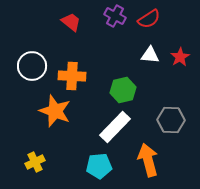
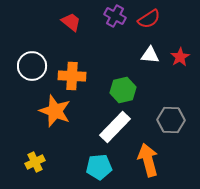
cyan pentagon: moved 1 px down
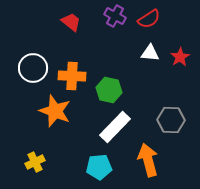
white triangle: moved 2 px up
white circle: moved 1 px right, 2 px down
green hexagon: moved 14 px left; rotated 25 degrees clockwise
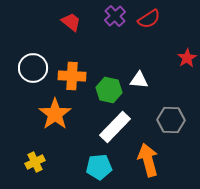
purple cross: rotated 20 degrees clockwise
white triangle: moved 11 px left, 27 px down
red star: moved 7 px right, 1 px down
orange star: moved 3 px down; rotated 16 degrees clockwise
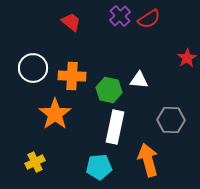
purple cross: moved 5 px right
white rectangle: rotated 32 degrees counterclockwise
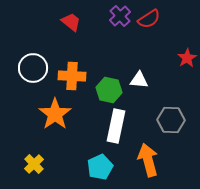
white rectangle: moved 1 px right, 1 px up
yellow cross: moved 1 px left, 2 px down; rotated 18 degrees counterclockwise
cyan pentagon: moved 1 px right; rotated 20 degrees counterclockwise
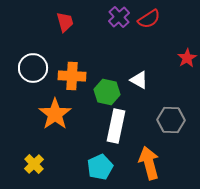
purple cross: moved 1 px left, 1 px down
red trapezoid: moved 6 px left; rotated 35 degrees clockwise
white triangle: rotated 24 degrees clockwise
green hexagon: moved 2 px left, 2 px down
orange arrow: moved 1 px right, 3 px down
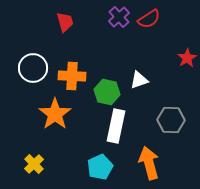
white triangle: rotated 48 degrees counterclockwise
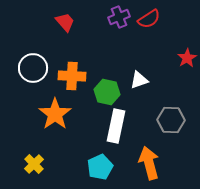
purple cross: rotated 20 degrees clockwise
red trapezoid: rotated 25 degrees counterclockwise
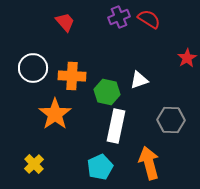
red semicircle: rotated 115 degrees counterclockwise
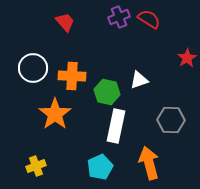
yellow cross: moved 2 px right, 2 px down; rotated 24 degrees clockwise
